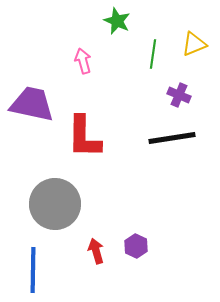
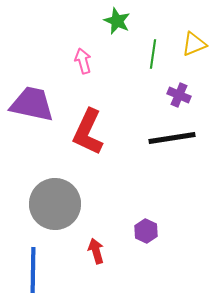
red L-shape: moved 4 px right, 5 px up; rotated 24 degrees clockwise
purple hexagon: moved 10 px right, 15 px up
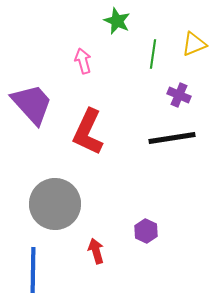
purple trapezoid: rotated 36 degrees clockwise
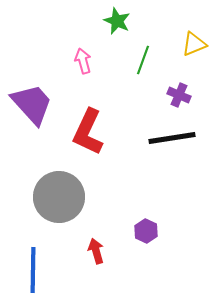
green line: moved 10 px left, 6 px down; rotated 12 degrees clockwise
gray circle: moved 4 px right, 7 px up
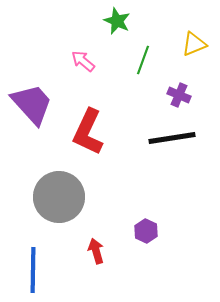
pink arrow: rotated 35 degrees counterclockwise
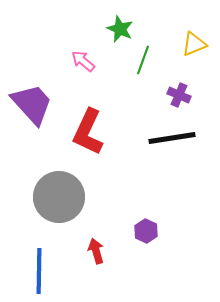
green star: moved 3 px right, 8 px down
blue line: moved 6 px right, 1 px down
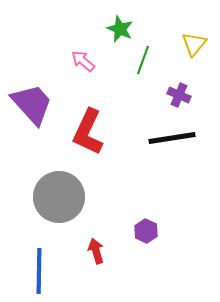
yellow triangle: rotated 28 degrees counterclockwise
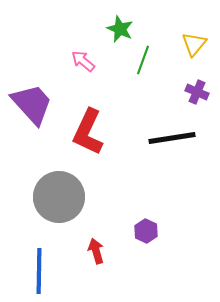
purple cross: moved 18 px right, 3 px up
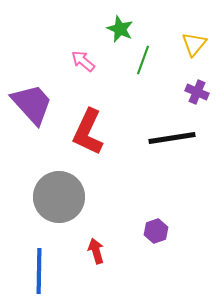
purple hexagon: moved 10 px right; rotated 15 degrees clockwise
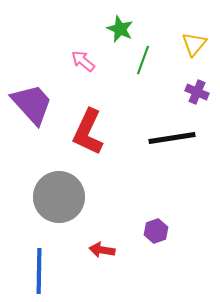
red arrow: moved 6 px right, 1 px up; rotated 65 degrees counterclockwise
